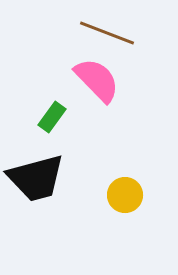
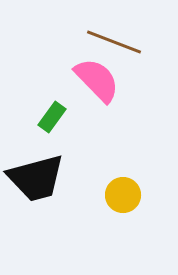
brown line: moved 7 px right, 9 px down
yellow circle: moved 2 px left
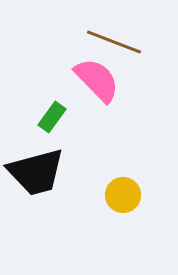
black trapezoid: moved 6 px up
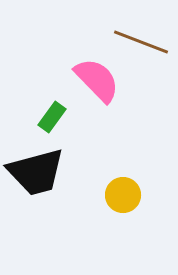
brown line: moved 27 px right
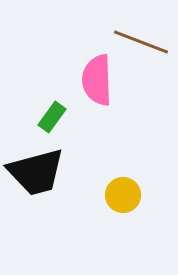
pink semicircle: rotated 138 degrees counterclockwise
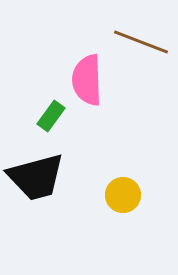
pink semicircle: moved 10 px left
green rectangle: moved 1 px left, 1 px up
black trapezoid: moved 5 px down
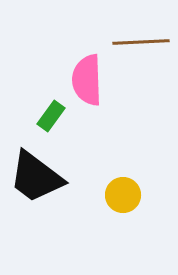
brown line: rotated 24 degrees counterclockwise
black trapezoid: rotated 52 degrees clockwise
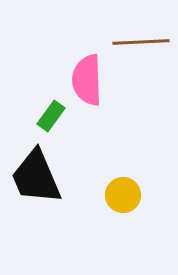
black trapezoid: rotated 30 degrees clockwise
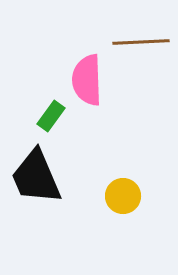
yellow circle: moved 1 px down
